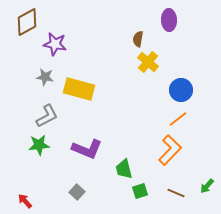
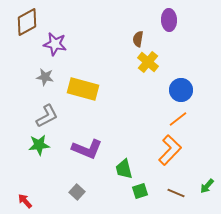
yellow rectangle: moved 4 px right
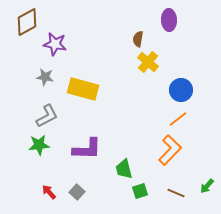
purple L-shape: rotated 20 degrees counterclockwise
red arrow: moved 24 px right, 9 px up
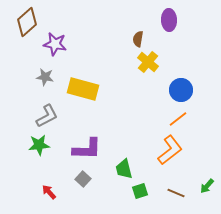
brown diamond: rotated 12 degrees counterclockwise
orange L-shape: rotated 8 degrees clockwise
gray square: moved 6 px right, 13 px up
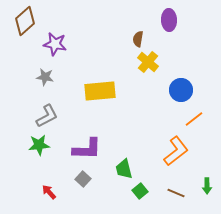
brown diamond: moved 2 px left, 1 px up
yellow rectangle: moved 17 px right, 2 px down; rotated 20 degrees counterclockwise
orange line: moved 16 px right
orange L-shape: moved 6 px right, 1 px down
green arrow: rotated 42 degrees counterclockwise
green square: rotated 21 degrees counterclockwise
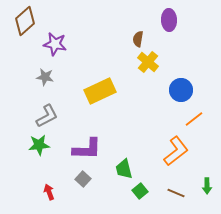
yellow rectangle: rotated 20 degrees counterclockwise
red arrow: rotated 21 degrees clockwise
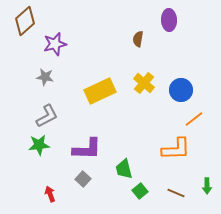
purple star: rotated 25 degrees counterclockwise
yellow cross: moved 4 px left, 21 px down
orange L-shape: moved 2 px up; rotated 36 degrees clockwise
red arrow: moved 1 px right, 2 px down
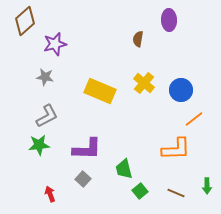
yellow rectangle: rotated 48 degrees clockwise
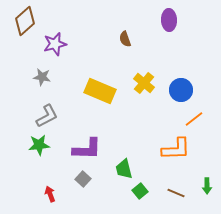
brown semicircle: moved 13 px left; rotated 28 degrees counterclockwise
gray star: moved 3 px left
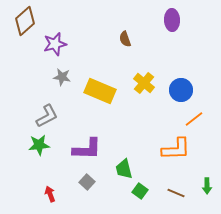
purple ellipse: moved 3 px right
gray star: moved 20 px right
gray square: moved 4 px right, 3 px down
green square: rotated 14 degrees counterclockwise
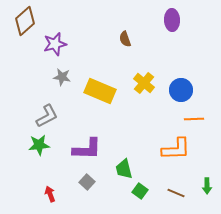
orange line: rotated 36 degrees clockwise
